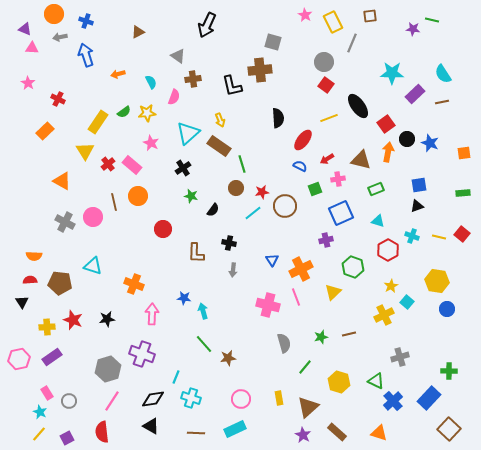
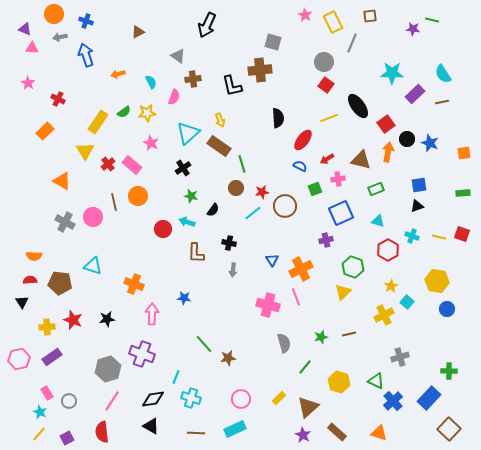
red square at (462, 234): rotated 21 degrees counterclockwise
yellow triangle at (333, 292): moved 10 px right
cyan arrow at (203, 311): moved 16 px left, 89 px up; rotated 56 degrees counterclockwise
yellow rectangle at (279, 398): rotated 56 degrees clockwise
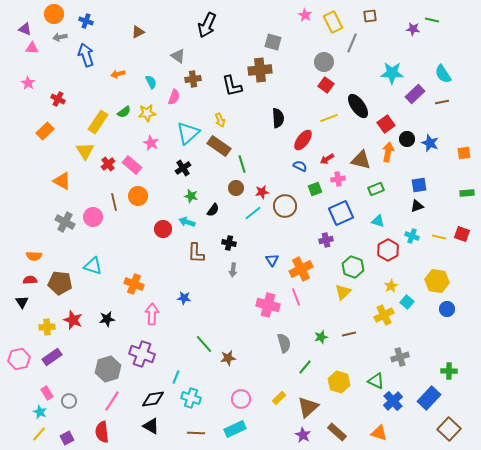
green rectangle at (463, 193): moved 4 px right
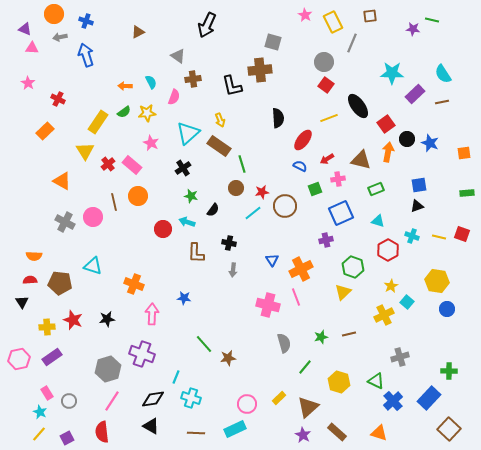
orange arrow at (118, 74): moved 7 px right, 12 px down; rotated 16 degrees clockwise
pink circle at (241, 399): moved 6 px right, 5 px down
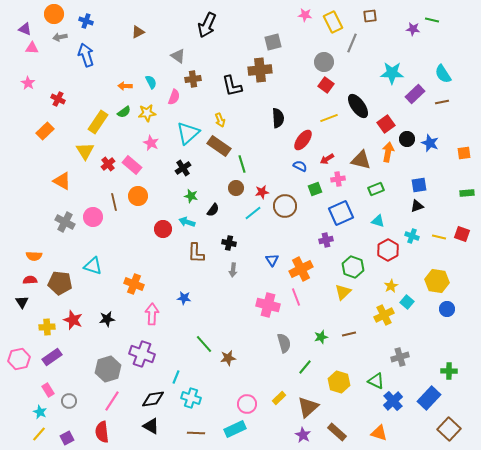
pink star at (305, 15): rotated 24 degrees counterclockwise
gray square at (273, 42): rotated 30 degrees counterclockwise
pink rectangle at (47, 393): moved 1 px right, 3 px up
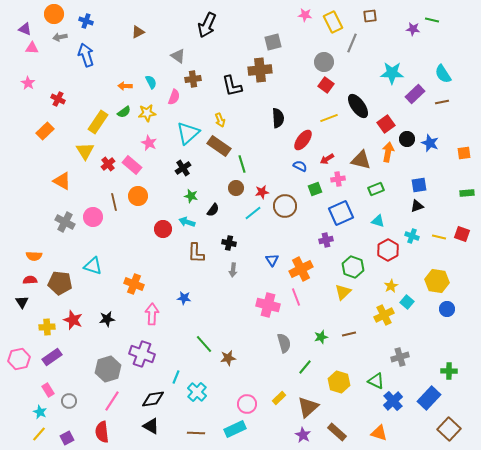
pink star at (151, 143): moved 2 px left
cyan cross at (191, 398): moved 6 px right, 6 px up; rotated 24 degrees clockwise
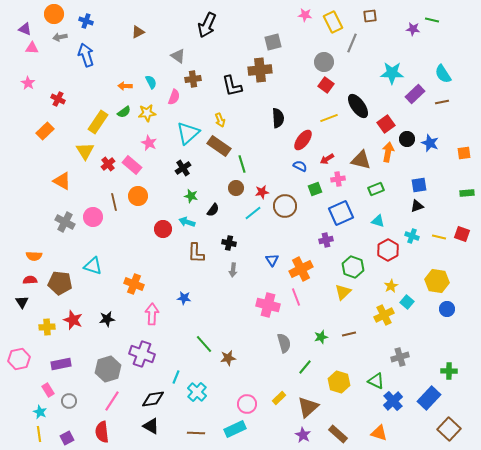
purple rectangle at (52, 357): moved 9 px right, 7 px down; rotated 24 degrees clockwise
brown rectangle at (337, 432): moved 1 px right, 2 px down
yellow line at (39, 434): rotated 49 degrees counterclockwise
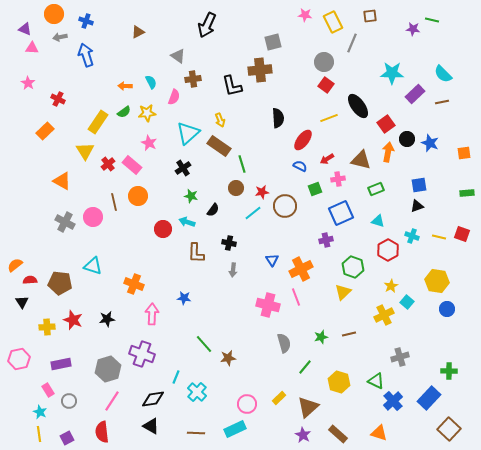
cyan semicircle at (443, 74): rotated 12 degrees counterclockwise
orange semicircle at (34, 256): moved 19 px left, 9 px down; rotated 140 degrees clockwise
